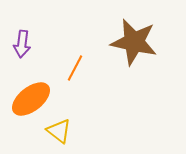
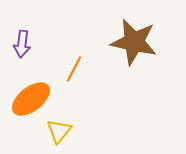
orange line: moved 1 px left, 1 px down
yellow triangle: rotated 32 degrees clockwise
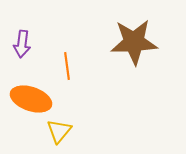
brown star: rotated 15 degrees counterclockwise
orange line: moved 7 px left, 3 px up; rotated 36 degrees counterclockwise
orange ellipse: rotated 57 degrees clockwise
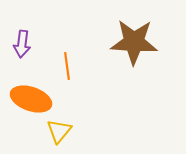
brown star: rotated 6 degrees clockwise
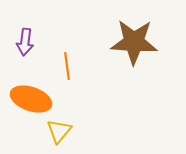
purple arrow: moved 3 px right, 2 px up
